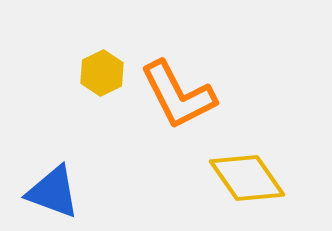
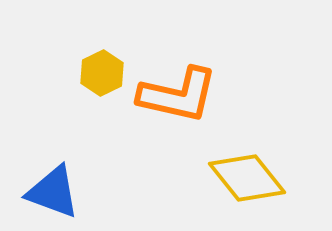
orange L-shape: rotated 50 degrees counterclockwise
yellow diamond: rotated 4 degrees counterclockwise
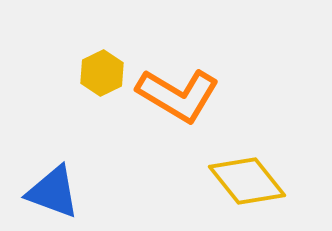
orange L-shape: rotated 18 degrees clockwise
yellow diamond: moved 3 px down
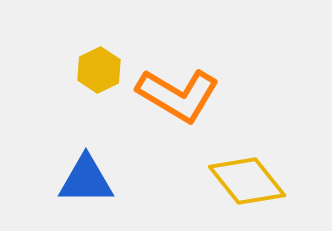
yellow hexagon: moved 3 px left, 3 px up
blue triangle: moved 33 px right, 12 px up; rotated 20 degrees counterclockwise
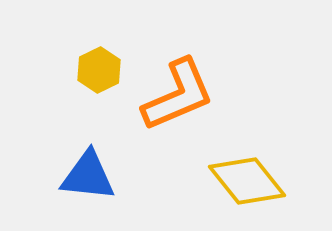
orange L-shape: rotated 54 degrees counterclockwise
blue triangle: moved 2 px right, 4 px up; rotated 6 degrees clockwise
